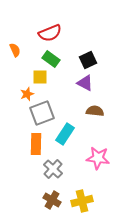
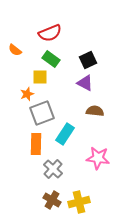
orange semicircle: rotated 152 degrees clockwise
yellow cross: moved 3 px left, 1 px down
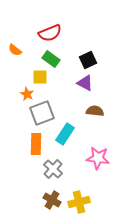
orange star: rotated 24 degrees counterclockwise
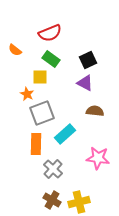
cyan rectangle: rotated 15 degrees clockwise
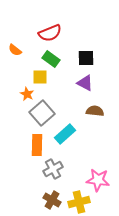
black square: moved 2 px left, 2 px up; rotated 24 degrees clockwise
gray square: rotated 20 degrees counterclockwise
orange rectangle: moved 1 px right, 1 px down
pink star: moved 22 px down
gray cross: rotated 18 degrees clockwise
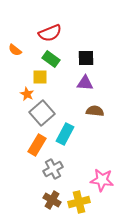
purple triangle: rotated 24 degrees counterclockwise
cyan rectangle: rotated 20 degrees counterclockwise
orange rectangle: rotated 30 degrees clockwise
pink star: moved 4 px right
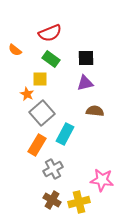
yellow square: moved 2 px down
purple triangle: rotated 18 degrees counterclockwise
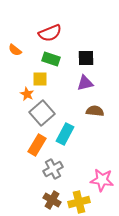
green rectangle: rotated 18 degrees counterclockwise
